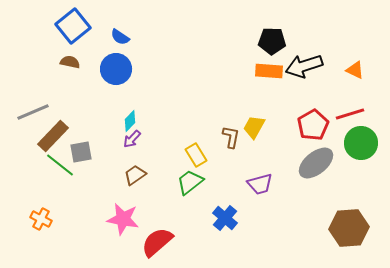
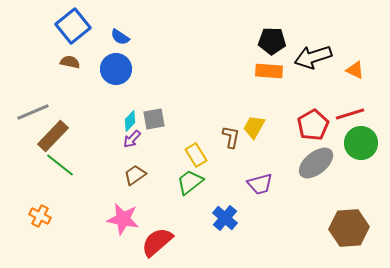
black arrow: moved 9 px right, 9 px up
gray square: moved 73 px right, 33 px up
orange cross: moved 1 px left, 3 px up
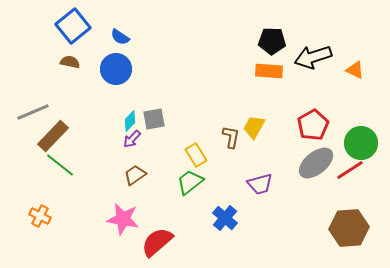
red line: moved 56 px down; rotated 16 degrees counterclockwise
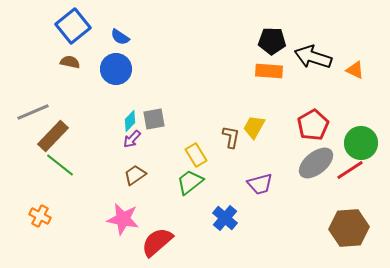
black arrow: rotated 36 degrees clockwise
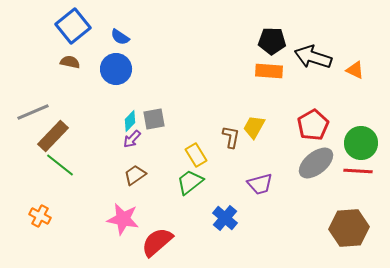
red line: moved 8 px right, 1 px down; rotated 36 degrees clockwise
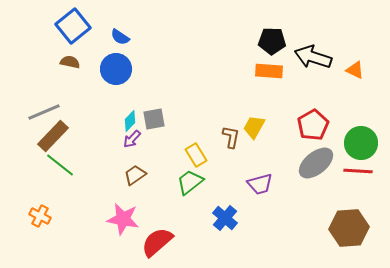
gray line: moved 11 px right
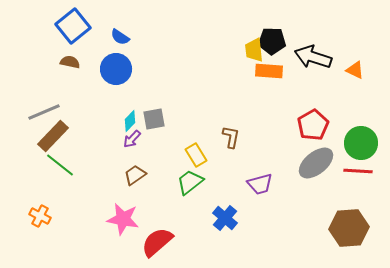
yellow trapezoid: moved 77 px up; rotated 35 degrees counterclockwise
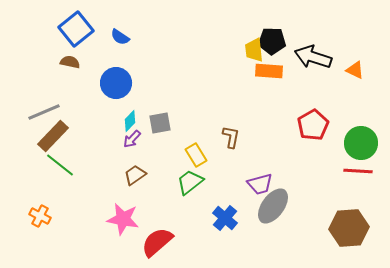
blue square: moved 3 px right, 3 px down
blue circle: moved 14 px down
gray square: moved 6 px right, 4 px down
gray ellipse: moved 43 px left, 43 px down; rotated 15 degrees counterclockwise
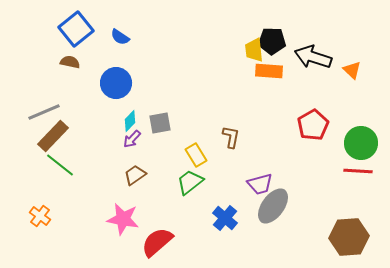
orange triangle: moved 3 px left; rotated 18 degrees clockwise
orange cross: rotated 10 degrees clockwise
brown hexagon: moved 9 px down
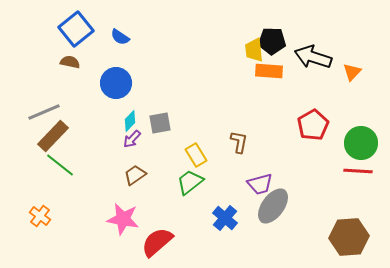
orange triangle: moved 2 px down; rotated 30 degrees clockwise
brown L-shape: moved 8 px right, 5 px down
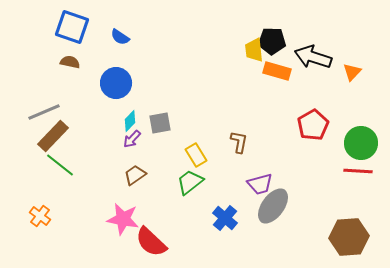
blue square: moved 4 px left, 2 px up; rotated 32 degrees counterclockwise
orange rectangle: moved 8 px right; rotated 12 degrees clockwise
red semicircle: moved 6 px left; rotated 96 degrees counterclockwise
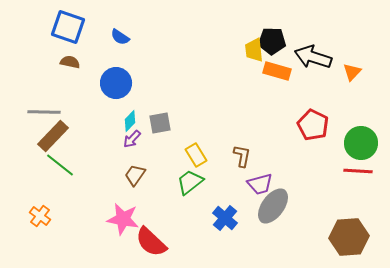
blue square: moved 4 px left
gray line: rotated 24 degrees clockwise
red pentagon: rotated 16 degrees counterclockwise
brown L-shape: moved 3 px right, 14 px down
brown trapezoid: rotated 20 degrees counterclockwise
